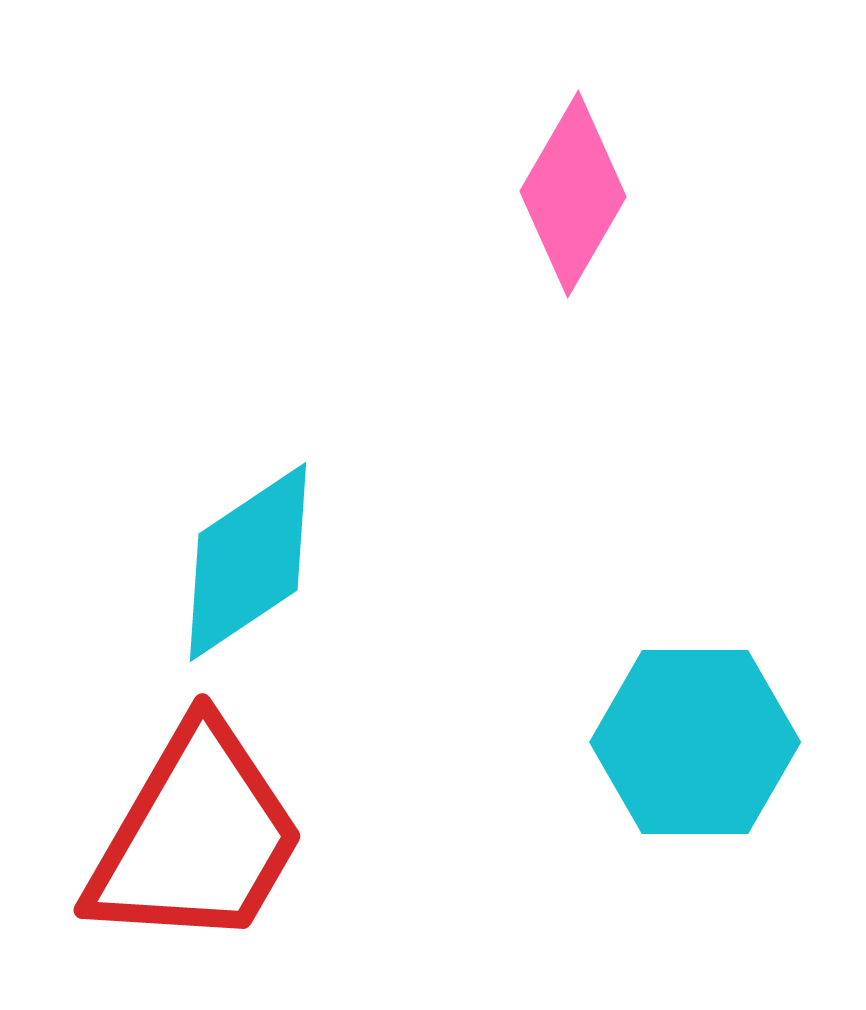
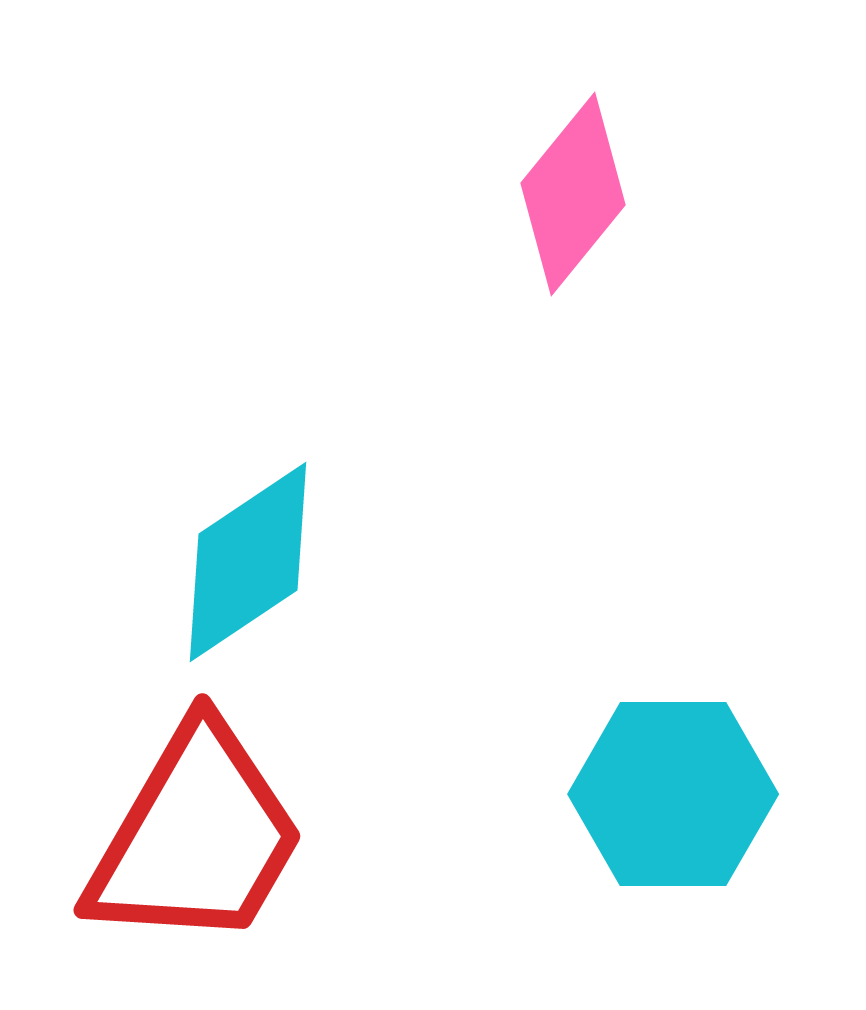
pink diamond: rotated 9 degrees clockwise
cyan hexagon: moved 22 px left, 52 px down
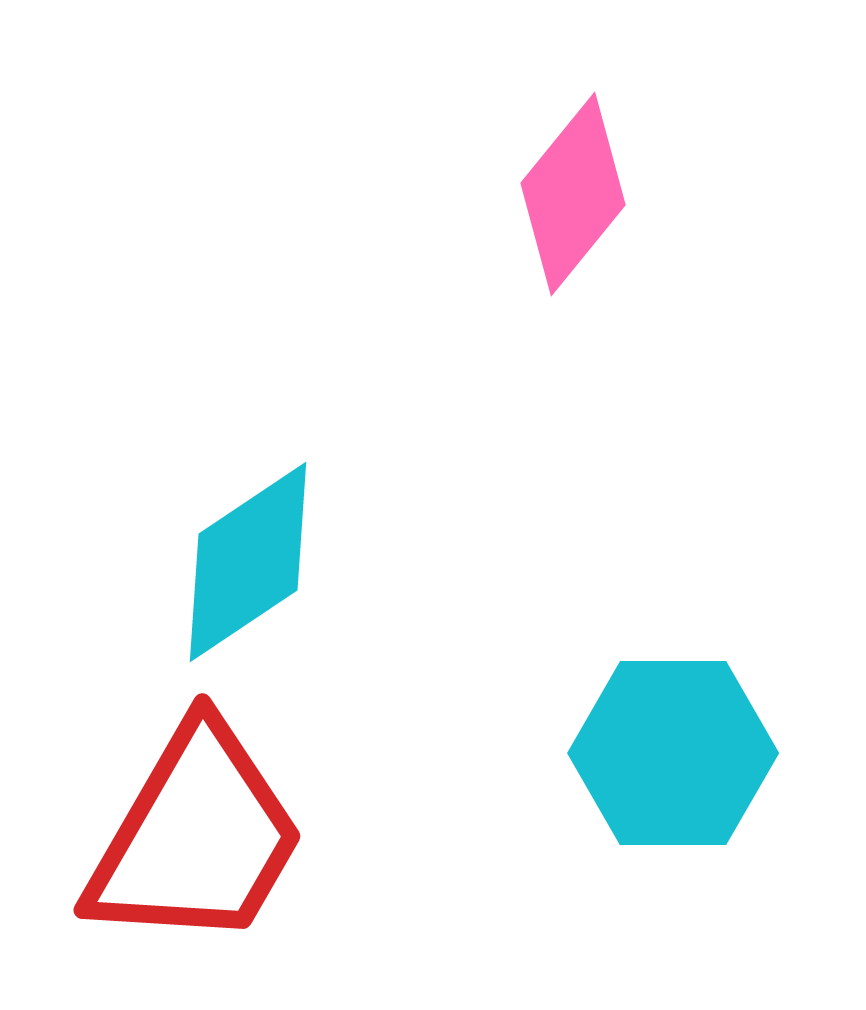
cyan hexagon: moved 41 px up
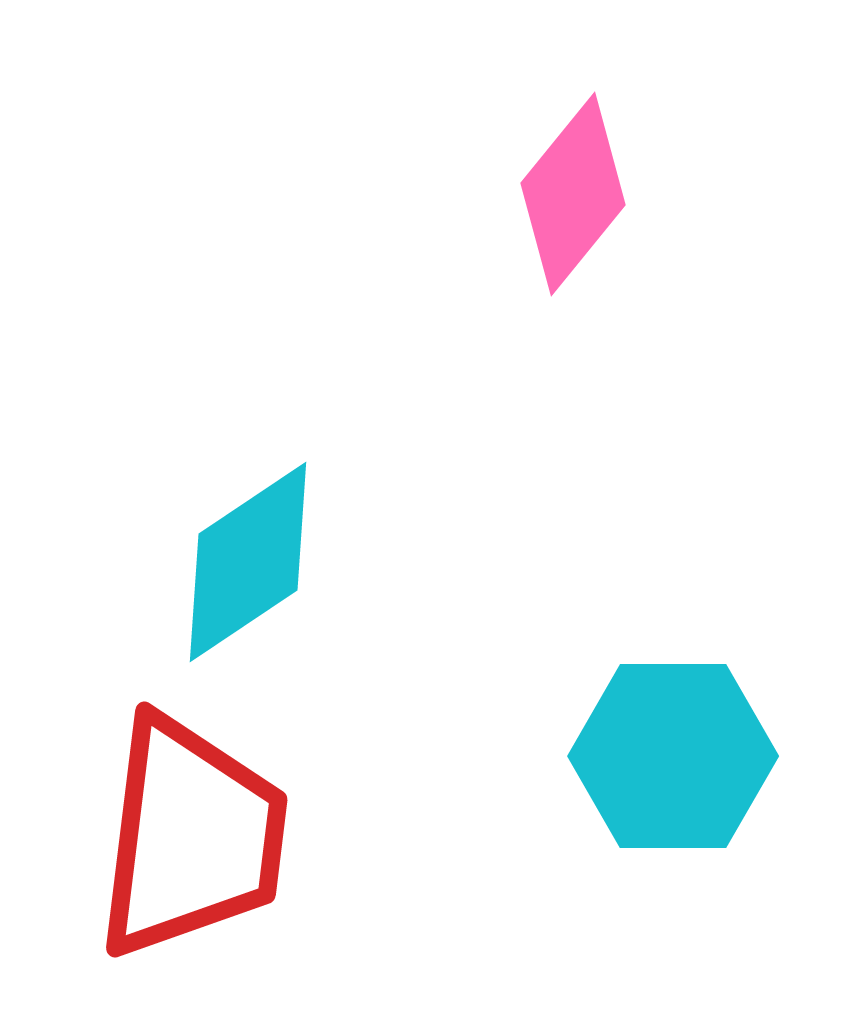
cyan hexagon: moved 3 px down
red trapezoid: moved 5 px left; rotated 23 degrees counterclockwise
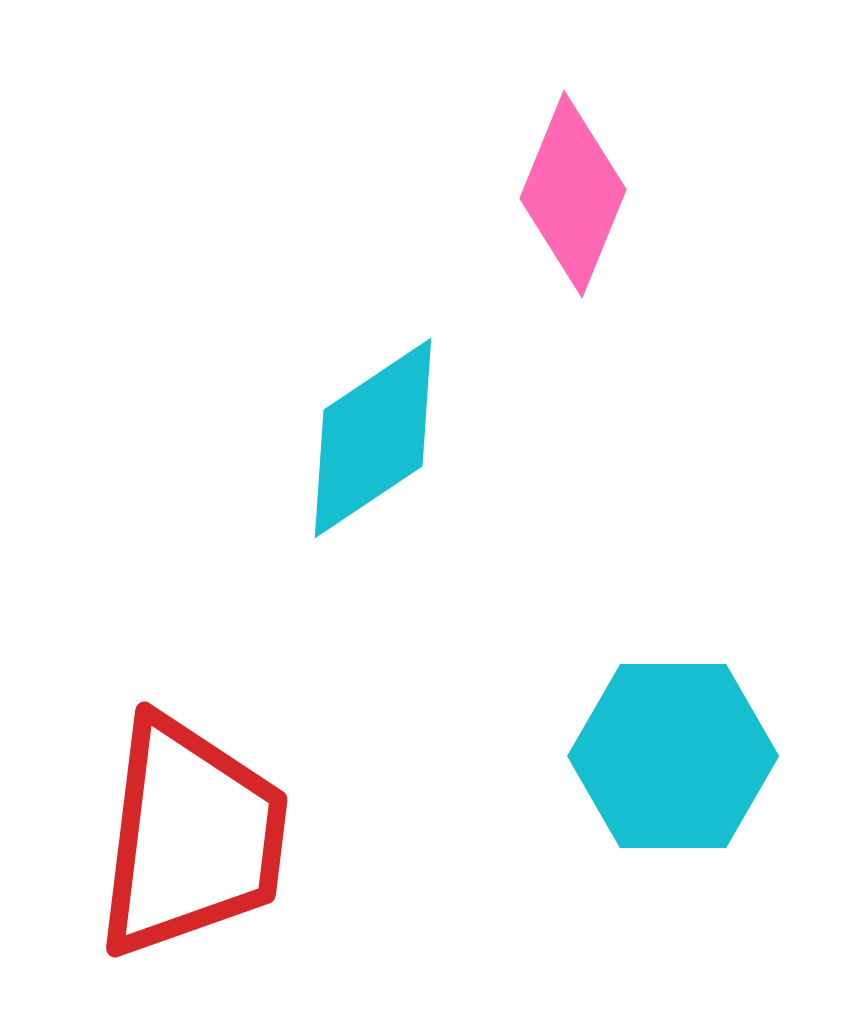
pink diamond: rotated 17 degrees counterclockwise
cyan diamond: moved 125 px right, 124 px up
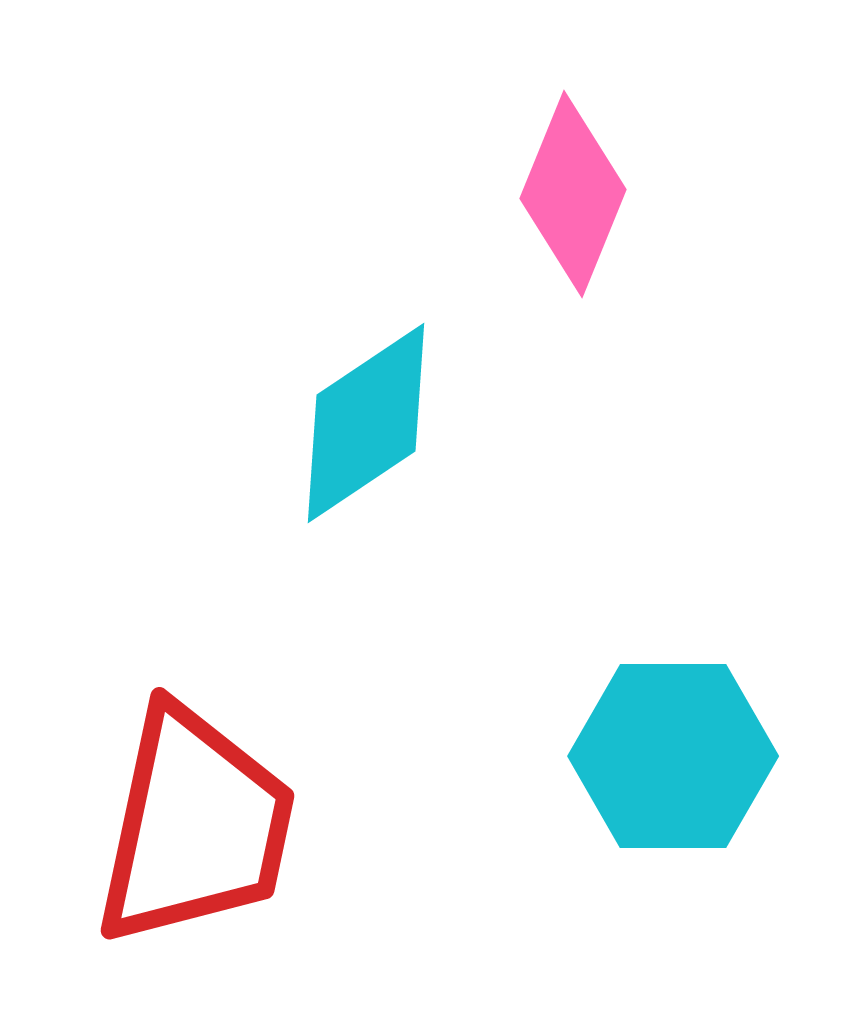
cyan diamond: moved 7 px left, 15 px up
red trapezoid: moved 4 px right, 11 px up; rotated 5 degrees clockwise
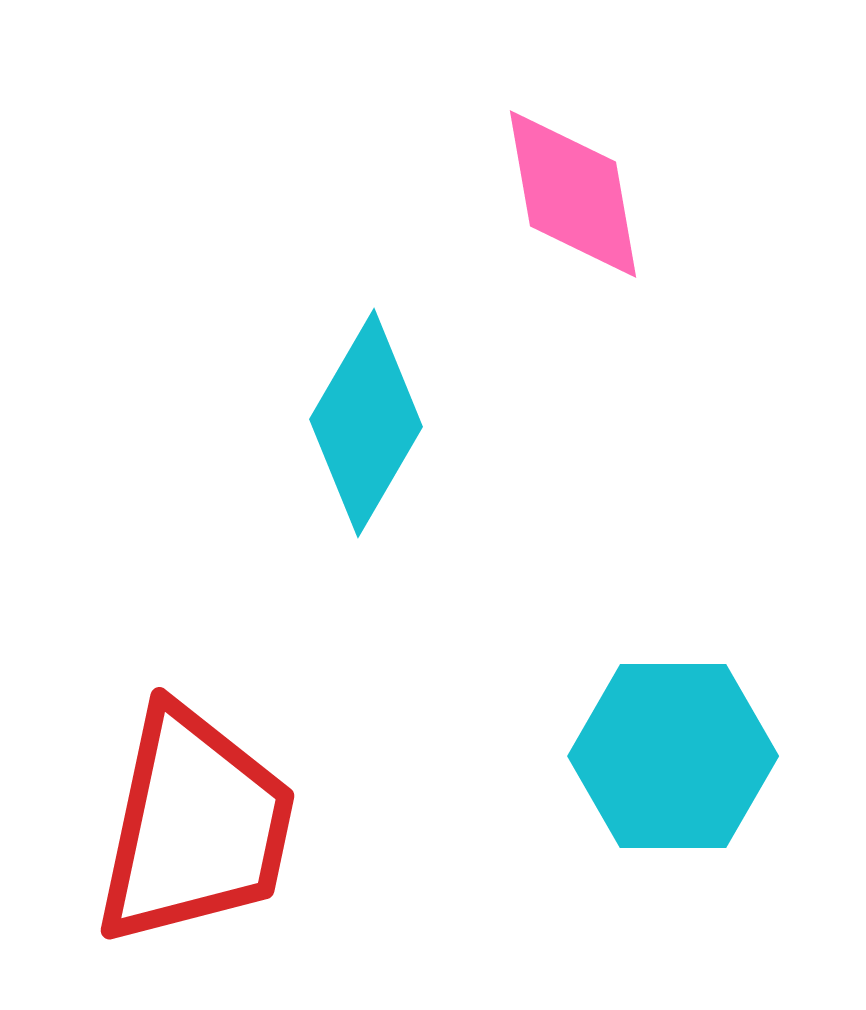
pink diamond: rotated 32 degrees counterclockwise
cyan diamond: rotated 26 degrees counterclockwise
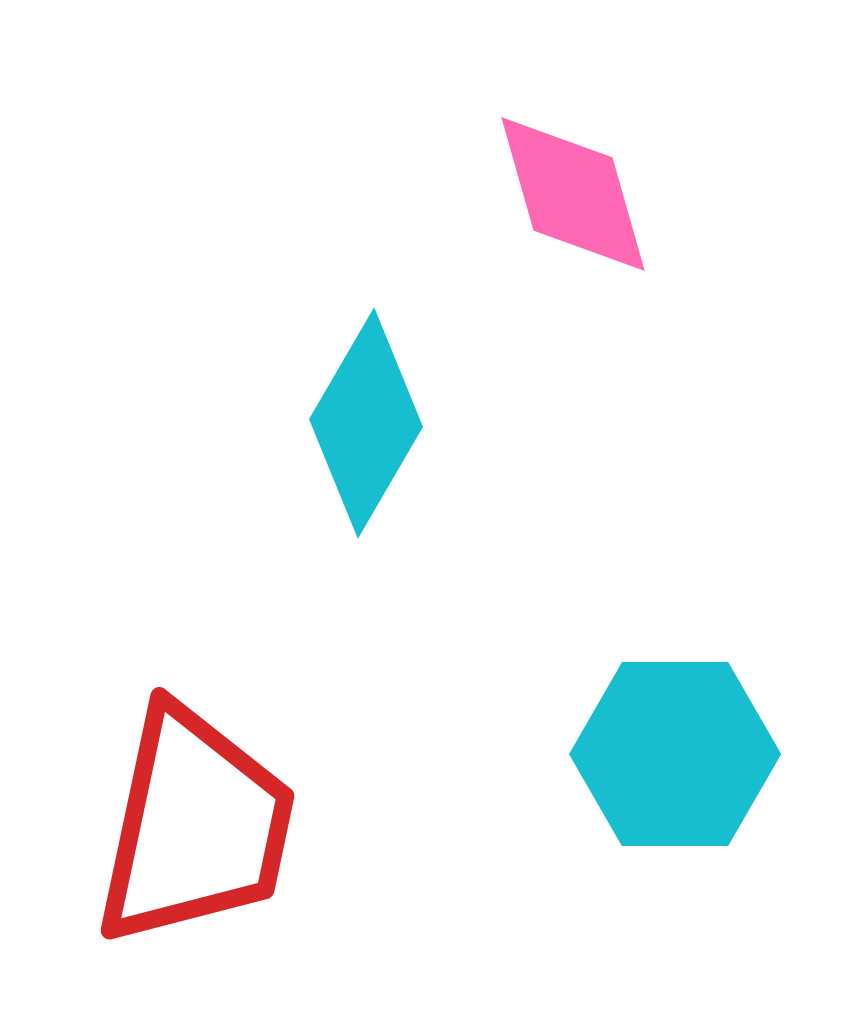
pink diamond: rotated 6 degrees counterclockwise
cyan hexagon: moved 2 px right, 2 px up
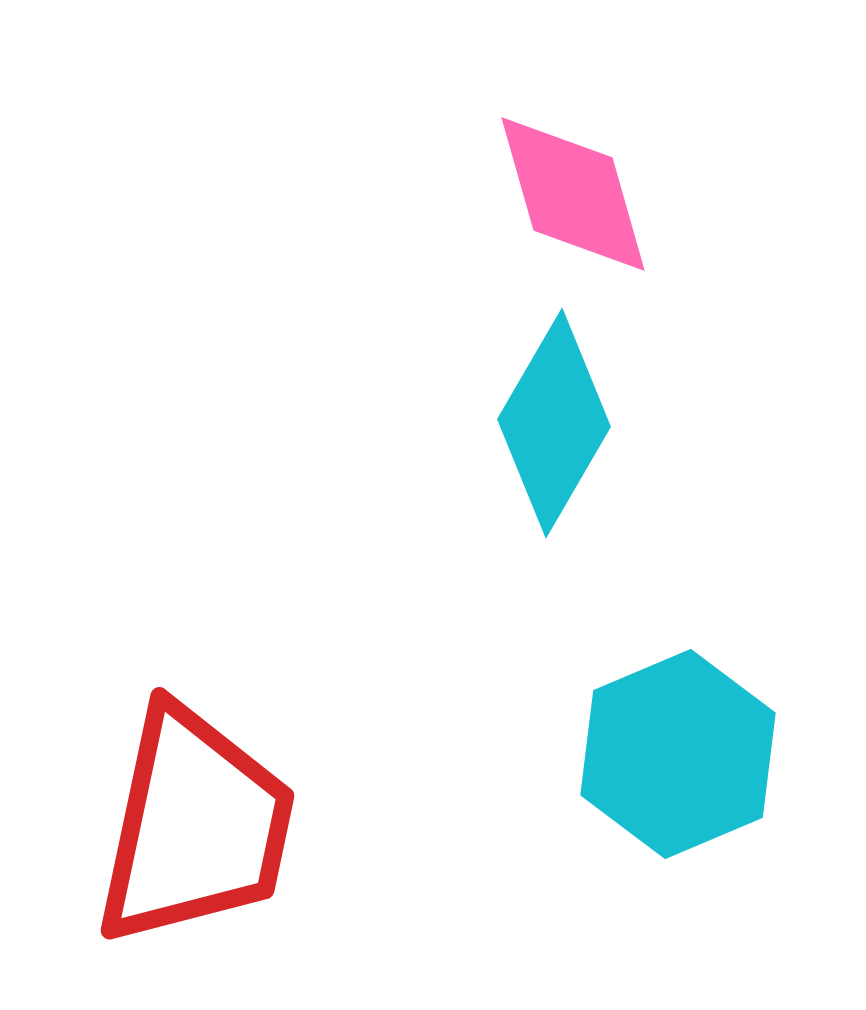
cyan diamond: moved 188 px right
cyan hexagon: moved 3 px right; rotated 23 degrees counterclockwise
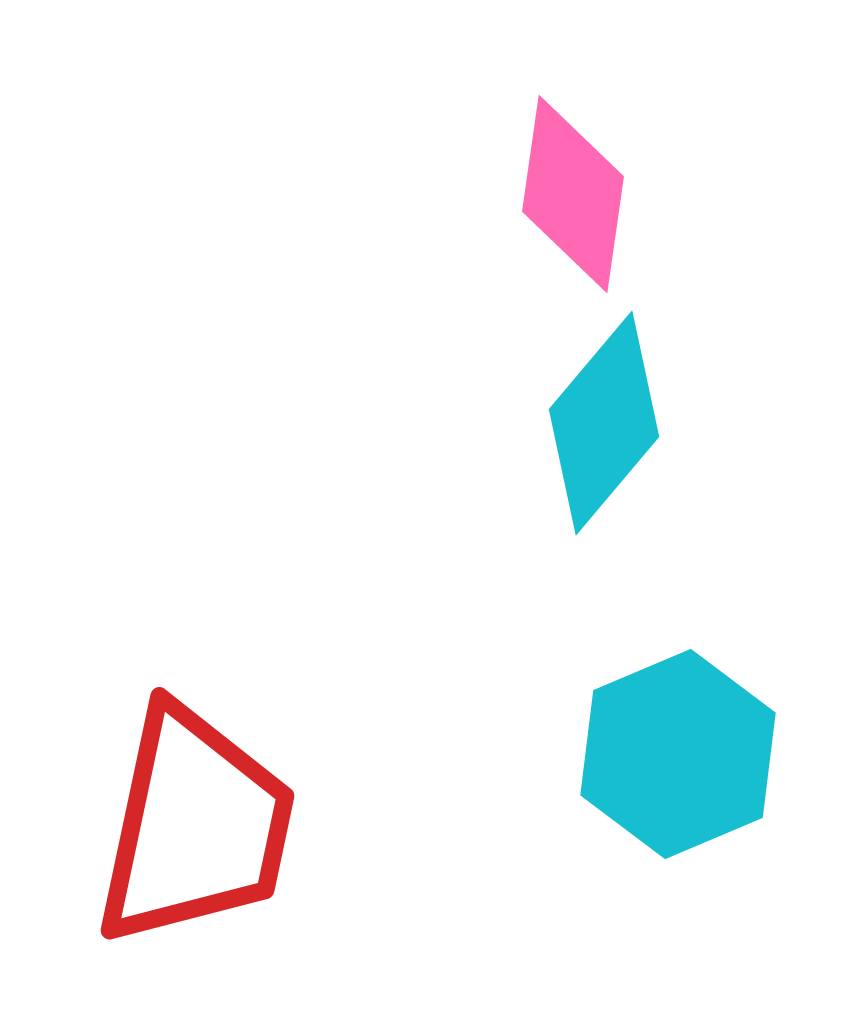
pink diamond: rotated 24 degrees clockwise
cyan diamond: moved 50 px right; rotated 10 degrees clockwise
